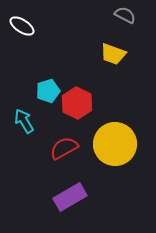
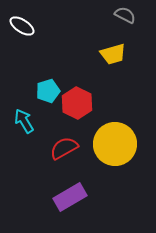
yellow trapezoid: rotated 36 degrees counterclockwise
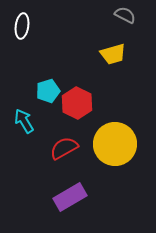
white ellipse: rotated 65 degrees clockwise
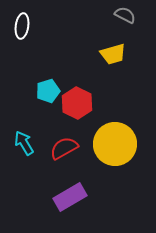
cyan arrow: moved 22 px down
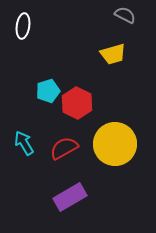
white ellipse: moved 1 px right
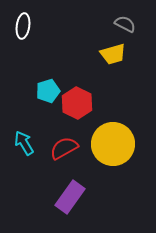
gray semicircle: moved 9 px down
yellow circle: moved 2 px left
purple rectangle: rotated 24 degrees counterclockwise
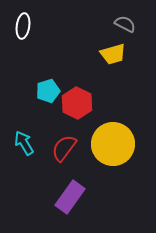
red semicircle: rotated 24 degrees counterclockwise
